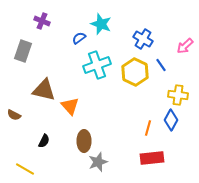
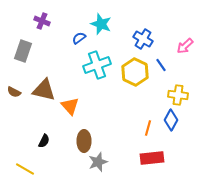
brown semicircle: moved 23 px up
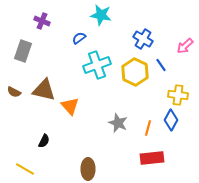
cyan star: moved 9 px up; rotated 10 degrees counterclockwise
brown ellipse: moved 4 px right, 28 px down
gray star: moved 20 px right, 39 px up; rotated 30 degrees counterclockwise
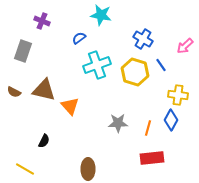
yellow hexagon: rotated 8 degrees counterclockwise
gray star: rotated 24 degrees counterclockwise
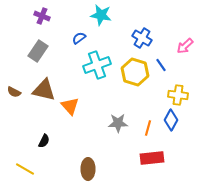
purple cross: moved 5 px up
blue cross: moved 1 px left, 1 px up
gray rectangle: moved 15 px right; rotated 15 degrees clockwise
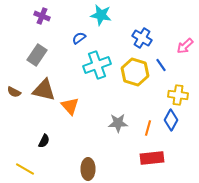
gray rectangle: moved 1 px left, 4 px down
